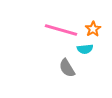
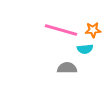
orange star: moved 1 px down; rotated 28 degrees clockwise
gray semicircle: rotated 120 degrees clockwise
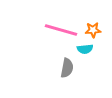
gray semicircle: rotated 102 degrees clockwise
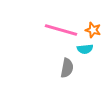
orange star: rotated 21 degrees clockwise
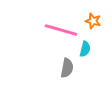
orange star: moved 9 px up
cyan semicircle: rotated 70 degrees counterclockwise
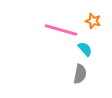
cyan semicircle: rotated 56 degrees counterclockwise
gray semicircle: moved 13 px right, 6 px down
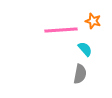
pink line: rotated 20 degrees counterclockwise
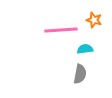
orange star: moved 1 px right, 1 px up
cyan semicircle: rotated 56 degrees counterclockwise
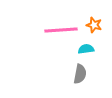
orange star: moved 5 px down
cyan semicircle: moved 1 px right
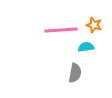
cyan semicircle: moved 2 px up
gray semicircle: moved 5 px left, 1 px up
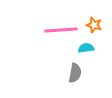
cyan semicircle: moved 1 px down
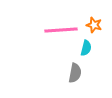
cyan semicircle: rotated 112 degrees clockwise
